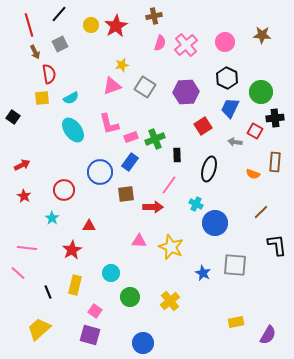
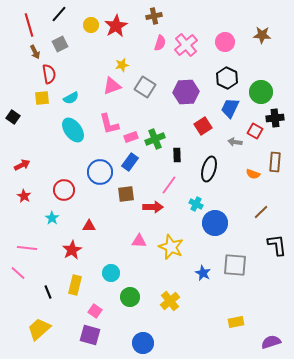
purple semicircle at (268, 335): moved 3 px right, 7 px down; rotated 138 degrees counterclockwise
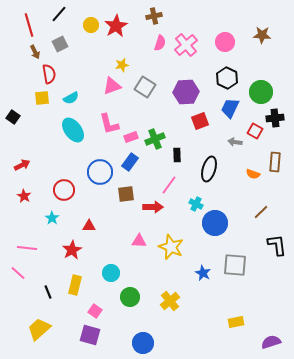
red square at (203, 126): moved 3 px left, 5 px up; rotated 12 degrees clockwise
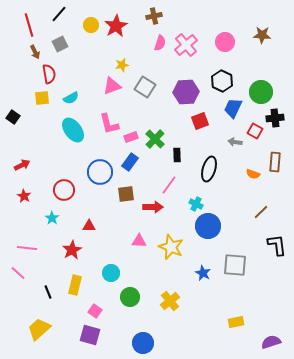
black hexagon at (227, 78): moved 5 px left, 3 px down
blue trapezoid at (230, 108): moved 3 px right
green cross at (155, 139): rotated 24 degrees counterclockwise
blue circle at (215, 223): moved 7 px left, 3 px down
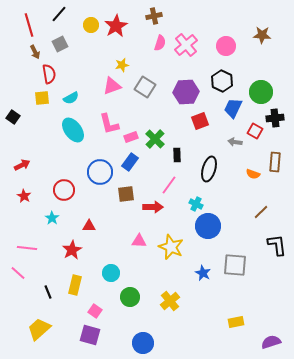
pink circle at (225, 42): moved 1 px right, 4 px down
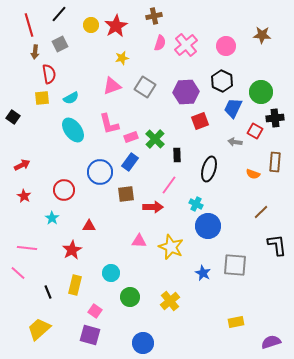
brown arrow at (35, 52): rotated 32 degrees clockwise
yellow star at (122, 65): moved 7 px up
